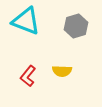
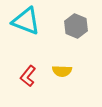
gray hexagon: rotated 20 degrees counterclockwise
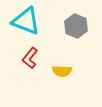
red L-shape: moved 2 px right, 18 px up
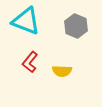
red L-shape: moved 4 px down
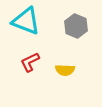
red L-shape: rotated 25 degrees clockwise
yellow semicircle: moved 3 px right, 1 px up
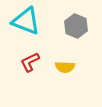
yellow semicircle: moved 3 px up
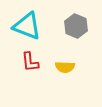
cyan triangle: moved 1 px right, 5 px down
red L-shape: rotated 70 degrees counterclockwise
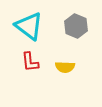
cyan triangle: moved 2 px right; rotated 16 degrees clockwise
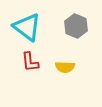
cyan triangle: moved 2 px left, 1 px down
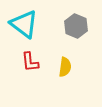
cyan triangle: moved 3 px left, 3 px up
yellow semicircle: rotated 84 degrees counterclockwise
